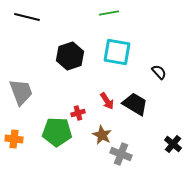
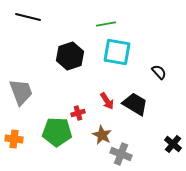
green line: moved 3 px left, 11 px down
black line: moved 1 px right
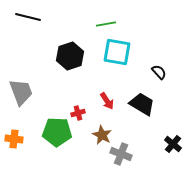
black trapezoid: moved 7 px right
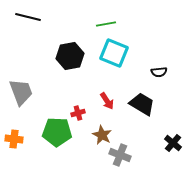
cyan square: moved 3 px left, 1 px down; rotated 12 degrees clockwise
black hexagon: rotated 8 degrees clockwise
black semicircle: rotated 126 degrees clockwise
black cross: moved 1 px up
gray cross: moved 1 px left, 1 px down
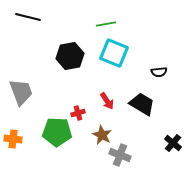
orange cross: moved 1 px left
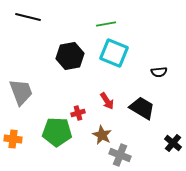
black trapezoid: moved 4 px down
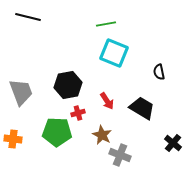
black hexagon: moved 2 px left, 29 px down
black semicircle: rotated 84 degrees clockwise
